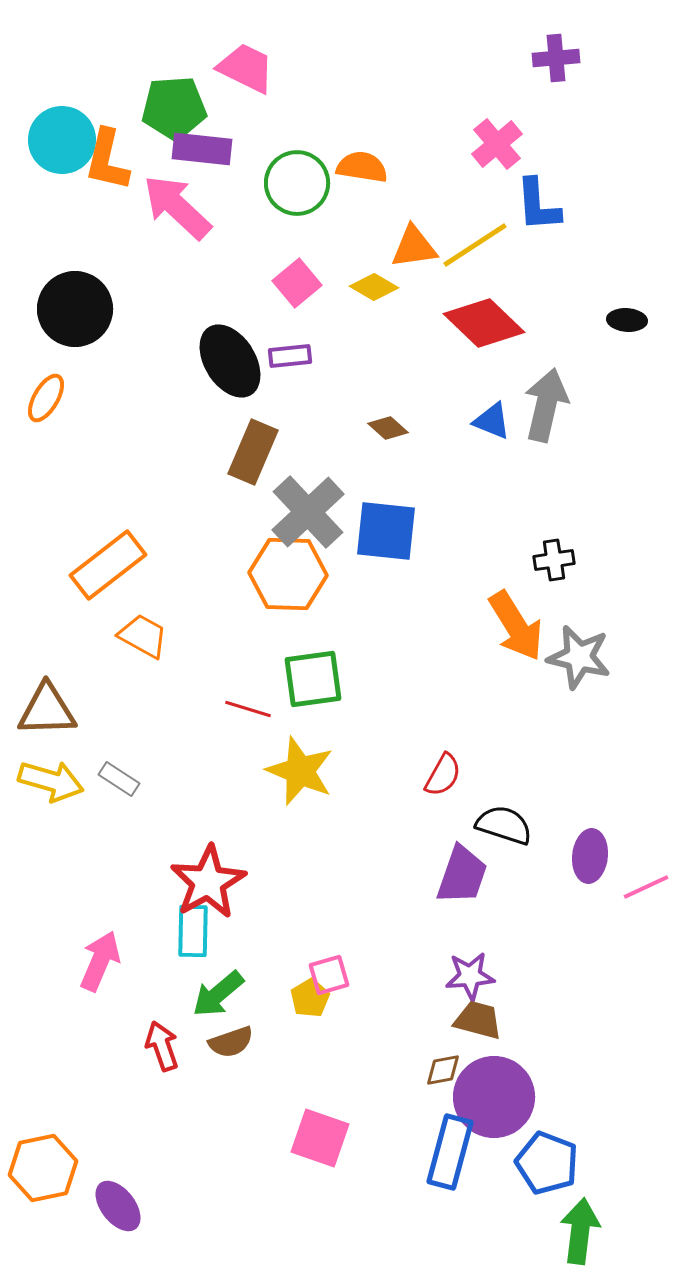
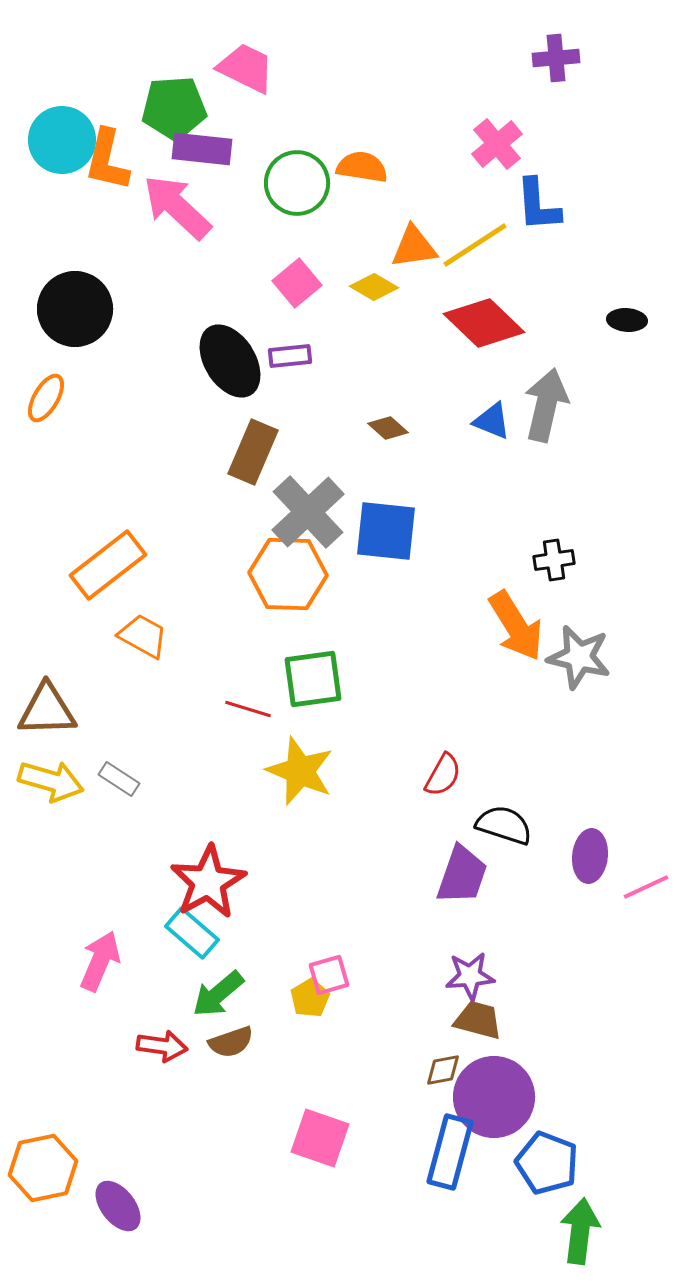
cyan rectangle at (193, 931): moved 1 px left, 2 px down; rotated 50 degrees counterclockwise
red arrow at (162, 1046): rotated 117 degrees clockwise
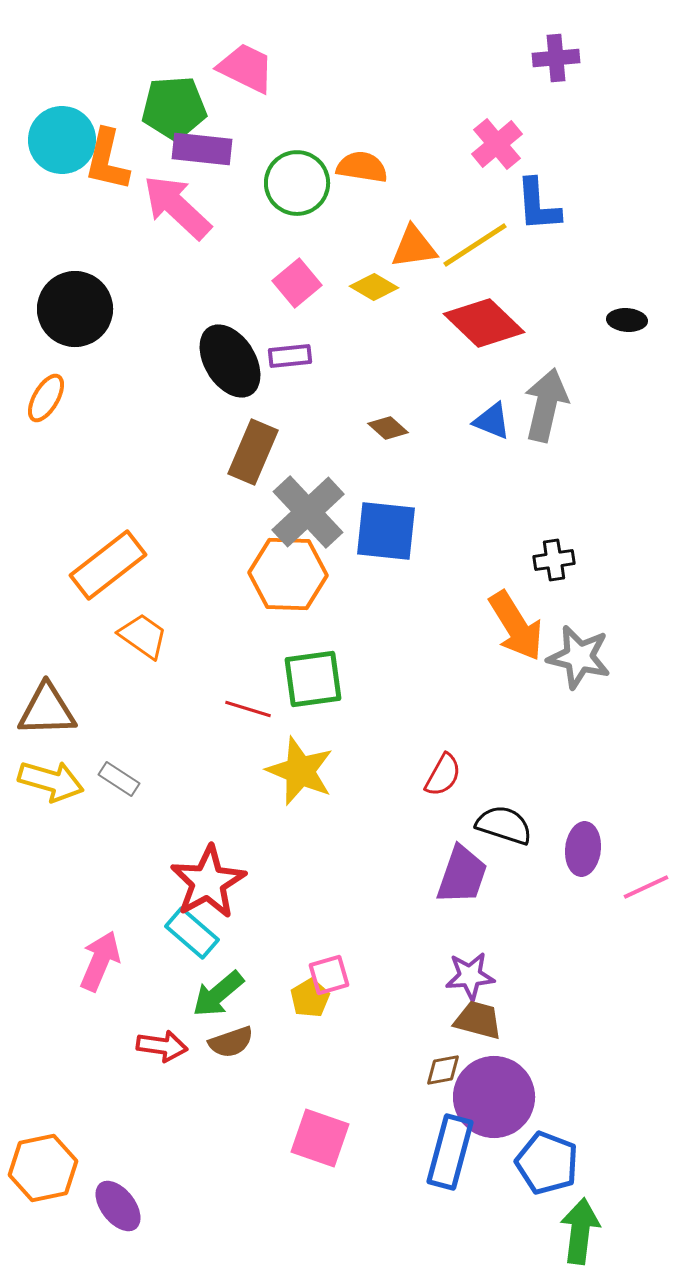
orange trapezoid at (143, 636): rotated 6 degrees clockwise
purple ellipse at (590, 856): moved 7 px left, 7 px up
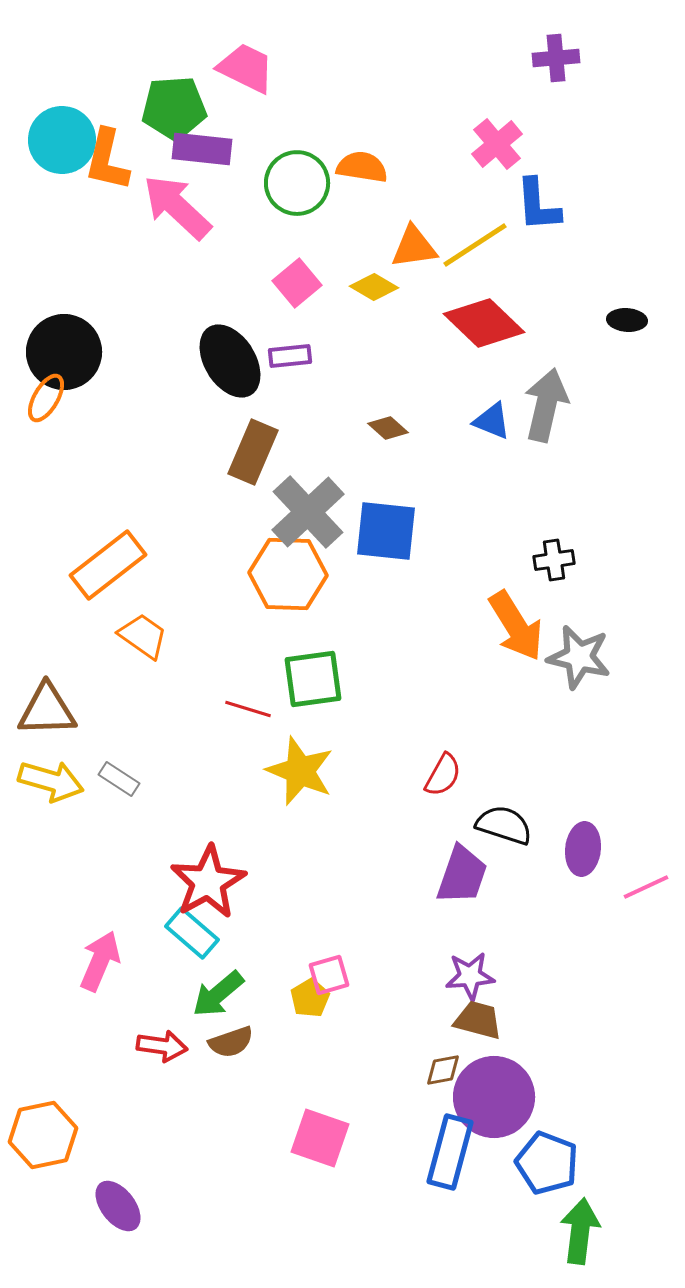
black circle at (75, 309): moved 11 px left, 43 px down
orange hexagon at (43, 1168): moved 33 px up
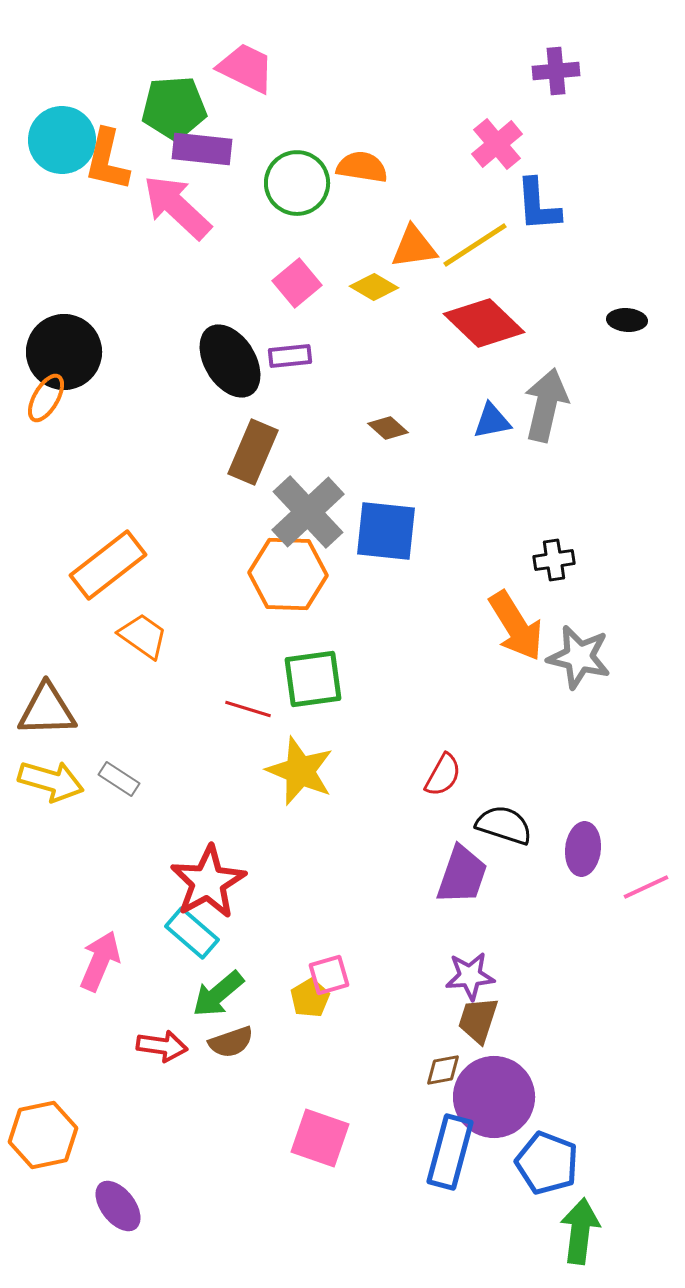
purple cross at (556, 58): moved 13 px down
blue triangle at (492, 421): rotated 33 degrees counterclockwise
brown trapezoid at (478, 1020): rotated 87 degrees counterclockwise
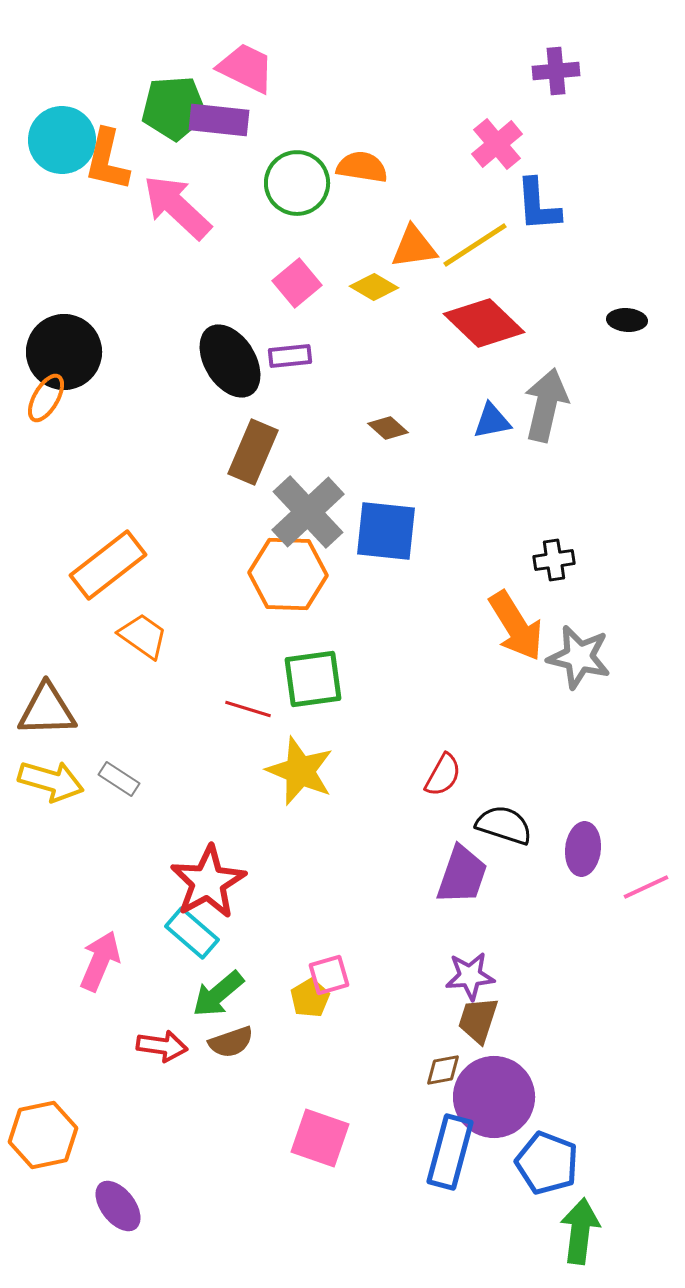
purple rectangle at (202, 149): moved 17 px right, 29 px up
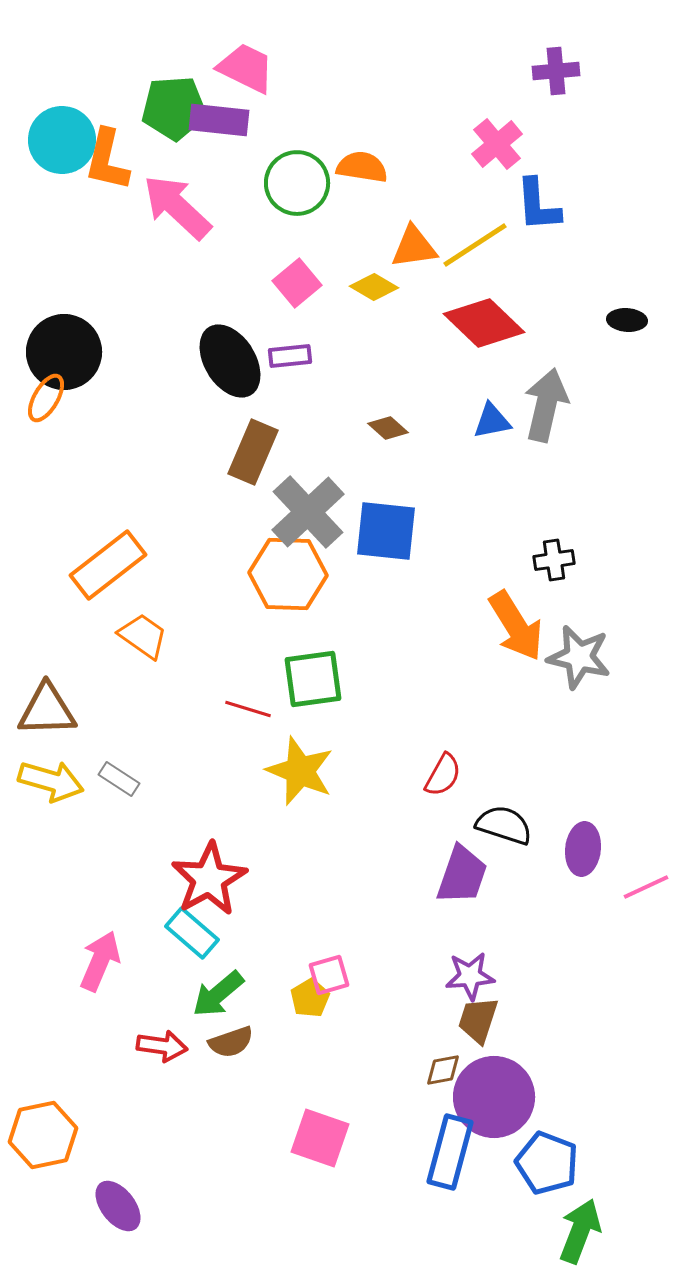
red star at (208, 882): moved 1 px right, 3 px up
green arrow at (580, 1231): rotated 14 degrees clockwise
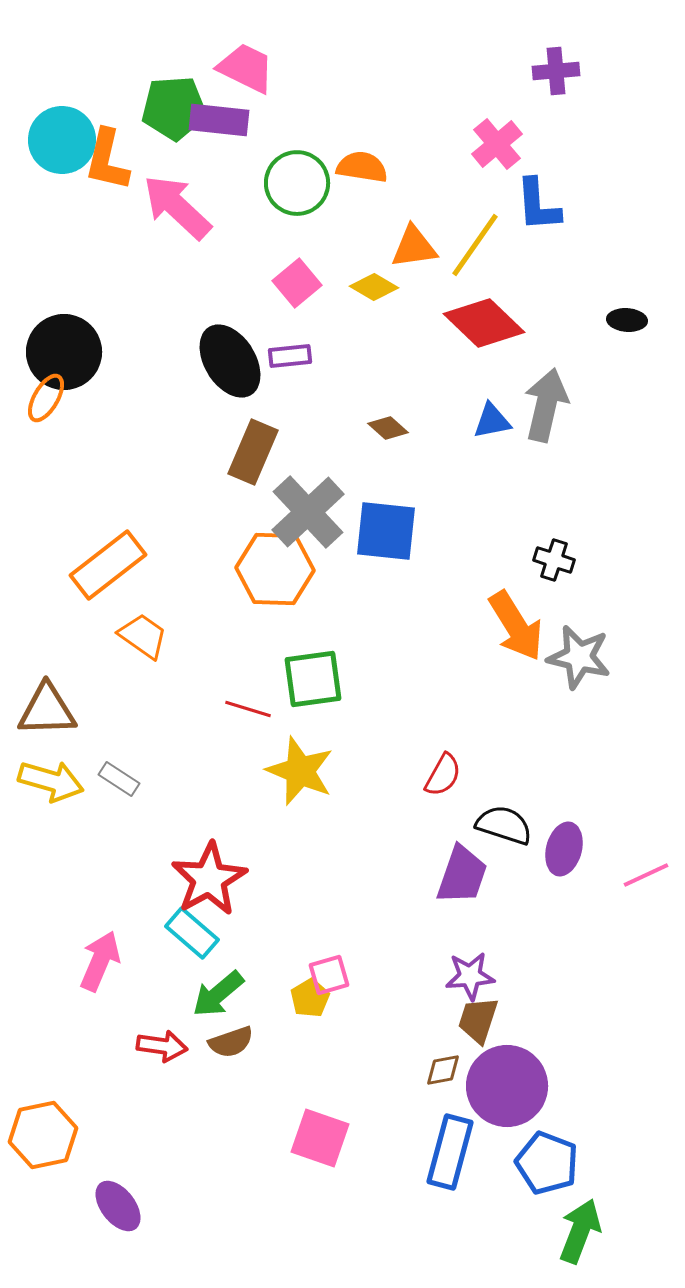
yellow line at (475, 245): rotated 22 degrees counterclockwise
black cross at (554, 560): rotated 27 degrees clockwise
orange hexagon at (288, 574): moved 13 px left, 5 px up
purple ellipse at (583, 849): moved 19 px left; rotated 9 degrees clockwise
pink line at (646, 887): moved 12 px up
purple circle at (494, 1097): moved 13 px right, 11 px up
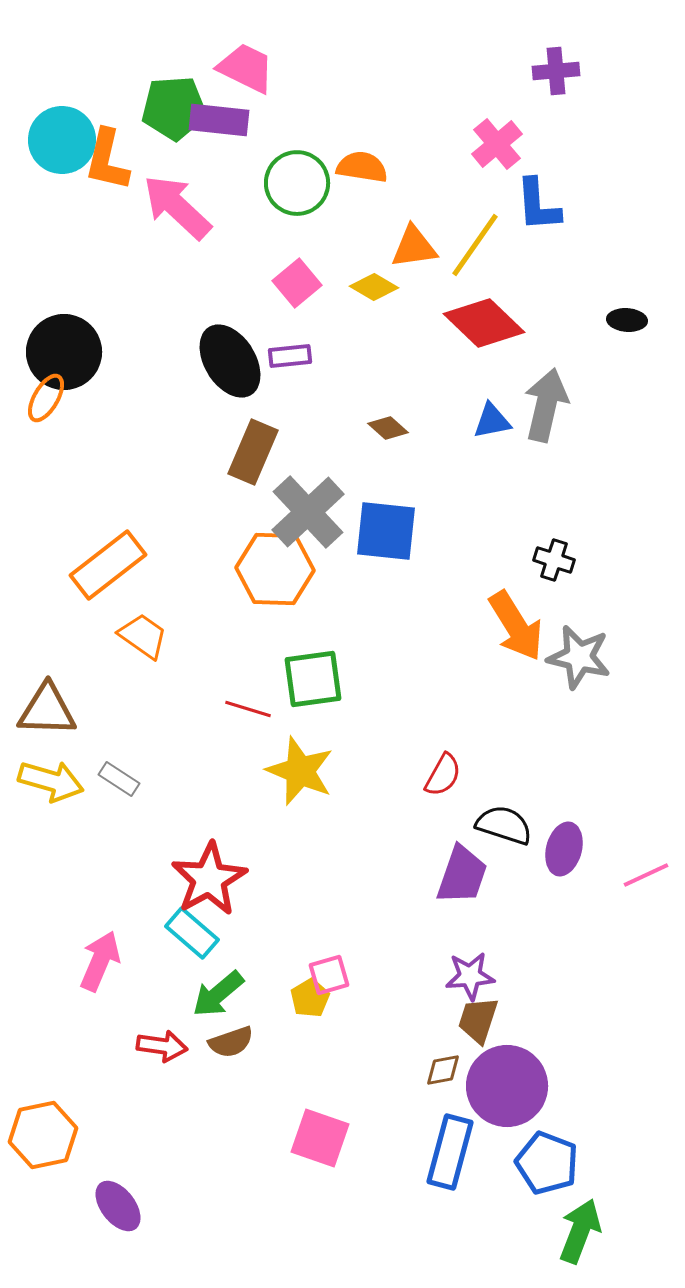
brown triangle at (47, 710): rotated 4 degrees clockwise
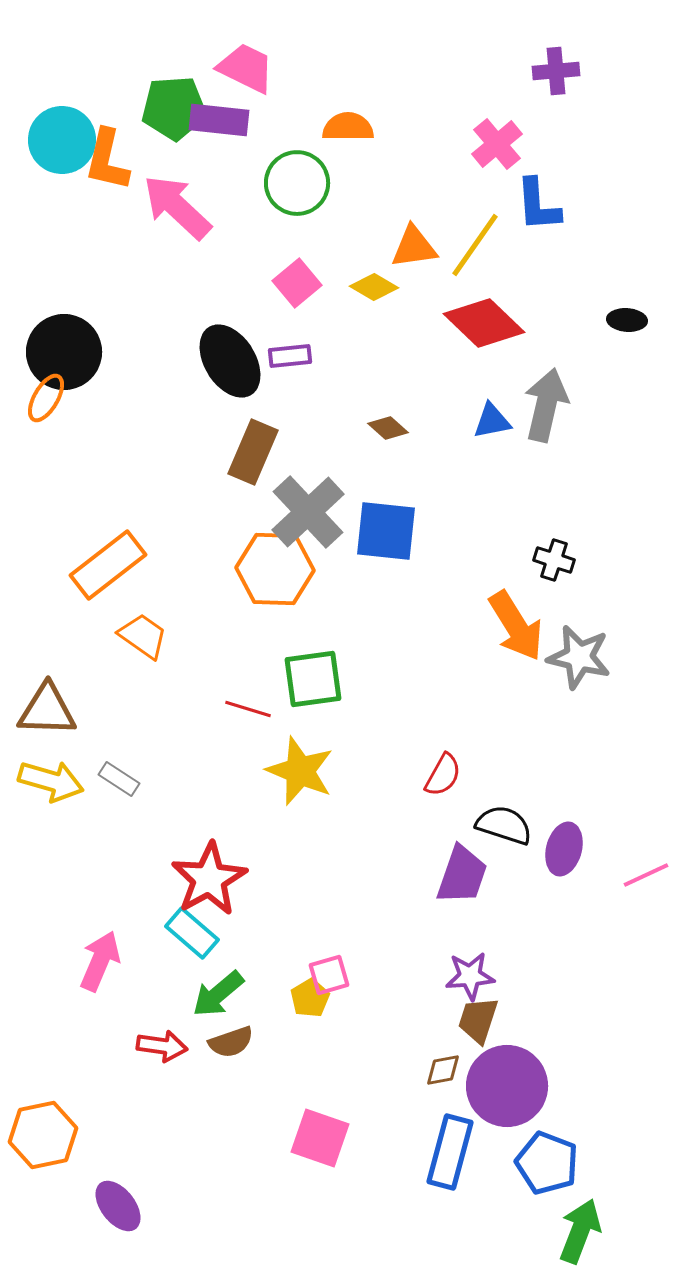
orange semicircle at (362, 167): moved 14 px left, 40 px up; rotated 9 degrees counterclockwise
